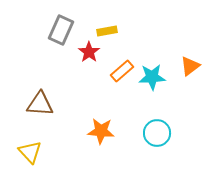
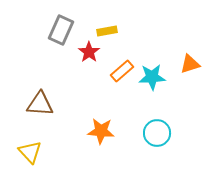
orange triangle: moved 2 px up; rotated 20 degrees clockwise
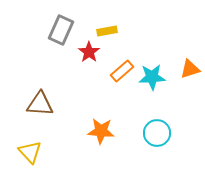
orange triangle: moved 5 px down
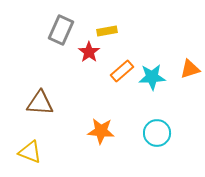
brown triangle: moved 1 px up
yellow triangle: rotated 25 degrees counterclockwise
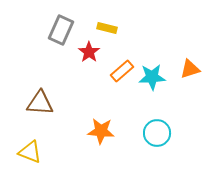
yellow rectangle: moved 3 px up; rotated 24 degrees clockwise
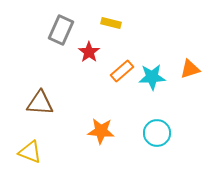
yellow rectangle: moved 4 px right, 5 px up
